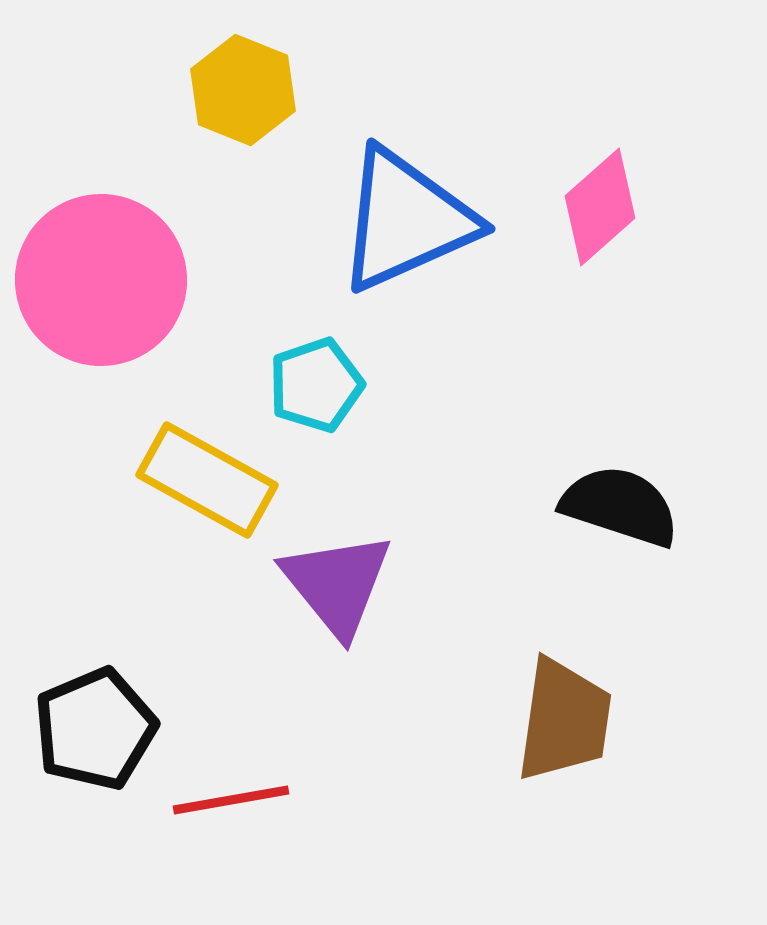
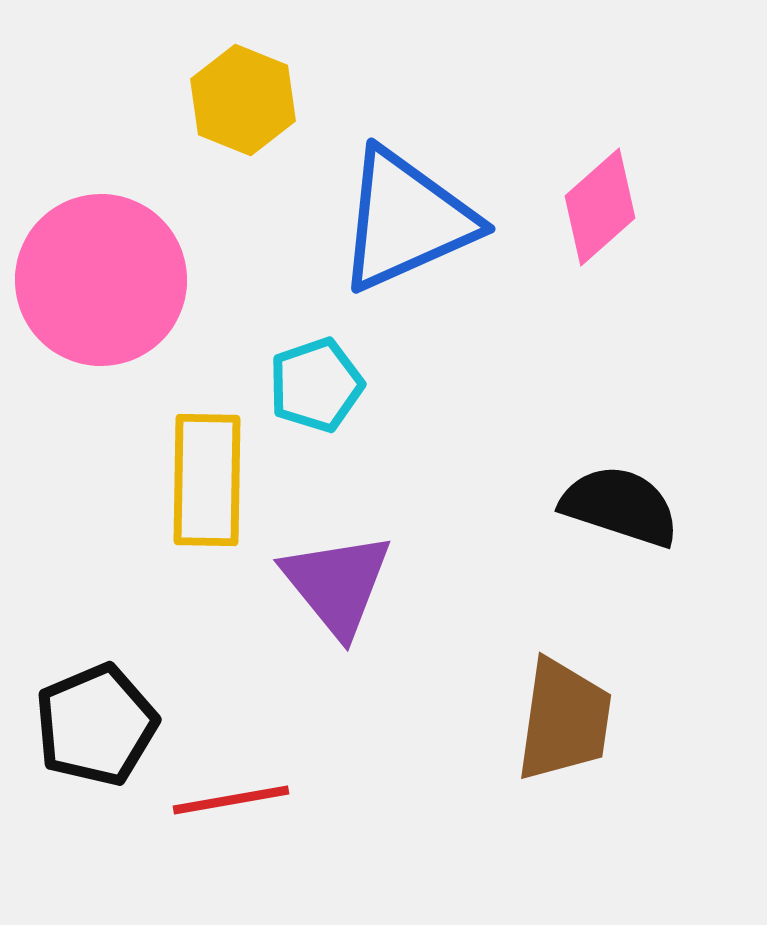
yellow hexagon: moved 10 px down
yellow rectangle: rotated 62 degrees clockwise
black pentagon: moved 1 px right, 4 px up
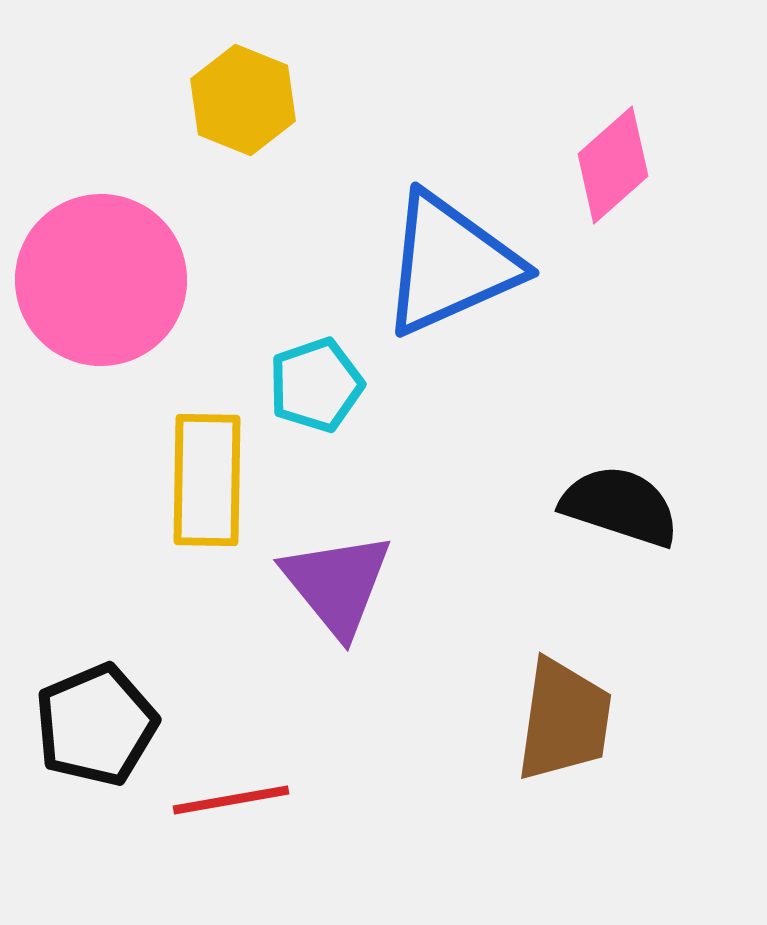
pink diamond: moved 13 px right, 42 px up
blue triangle: moved 44 px right, 44 px down
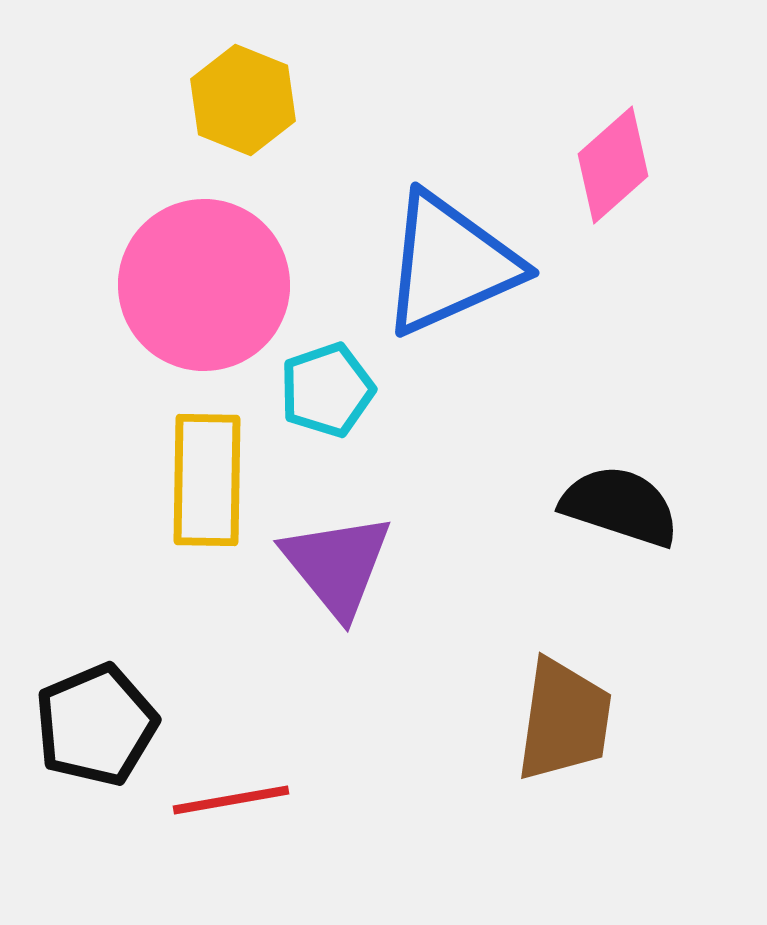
pink circle: moved 103 px right, 5 px down
cyan pentagon: moved 11 px right, 5 px down
purple triangle: moved 19 px up
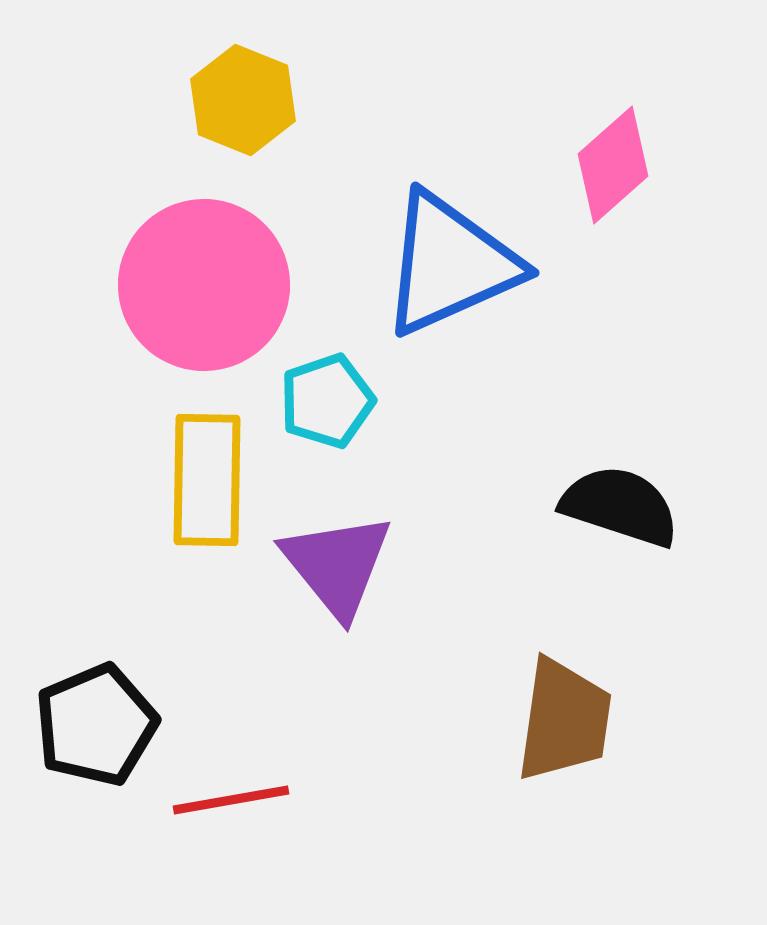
cyan pentagon: moved 11 px down
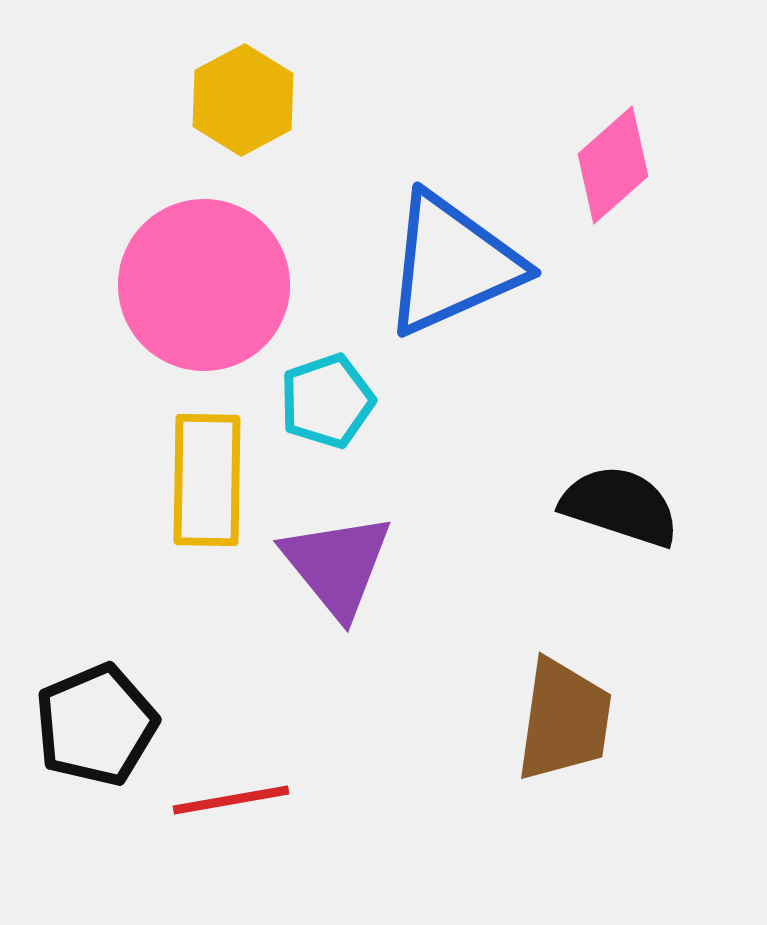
yellow hexagon: rotated 10 degrees clockwise
blue triangle: moved 2 px right
